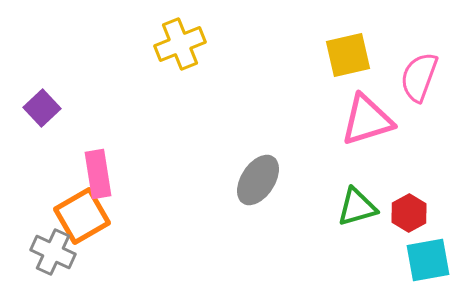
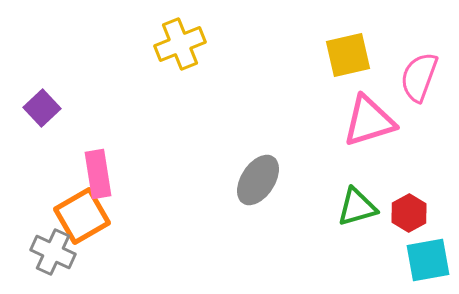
pink triangle: moved 2 px right, 1 px down
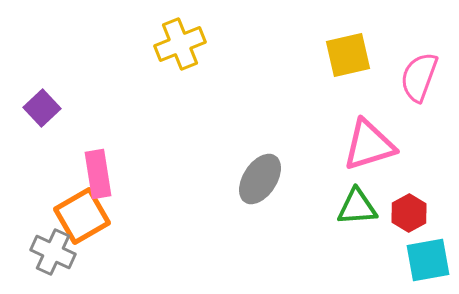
pink triangle: moved 24 px down
gray ellipse: moved 2 px right, 1 px up
green triangle: rotated 12 degrees clockwise
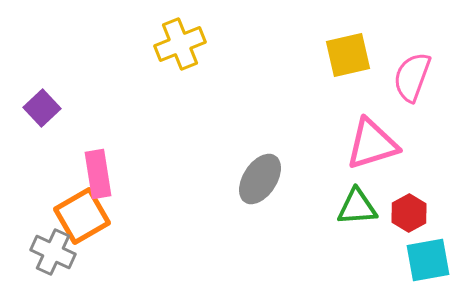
pink semicircle: moved 7 px left
pink triangle: moved 3 px right, 1 px up
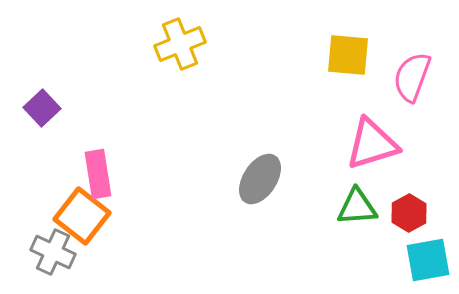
yellow square: rotated 18 degrees clockwise
orange square: rotated 22 degrees counterclockwise
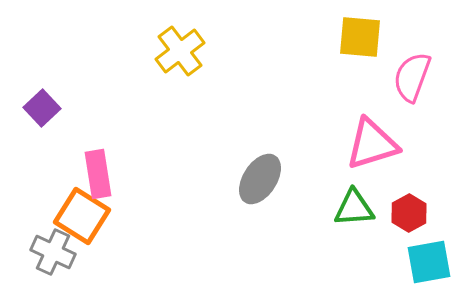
yellow cross: moved 7 px down; rotated 15 degrees counterclockwise
yellow square: moved 12 px right, 18 px up
green triangle: moved 3 px left, 1 px down
orange square: rotated 6 degrees counterclockwise
cyan square: moved 1 px right, 2 px down
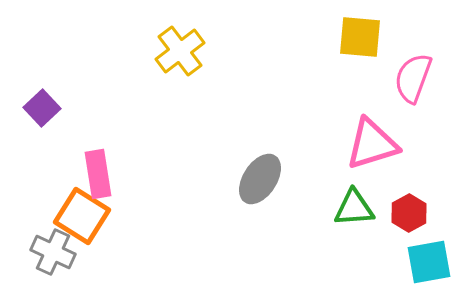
pink semicircle: moved 1 px right, 1 px down
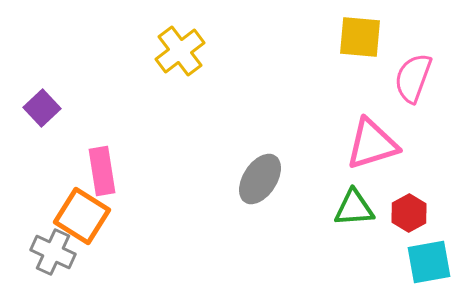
pink rectangle: moved 4 px right, 3 px up
